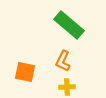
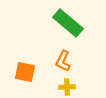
green rectangle: moved 1 px left, 2 px up
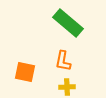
orange L-shape: rotated 15 degrees counterclockwise
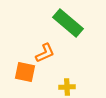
orange L-shape: moved 18 px left, 8 px up; rotated 125 degrees counterclockwise
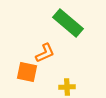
orange square: moved 2 px right
